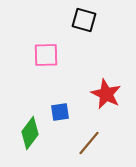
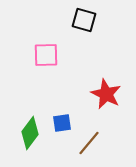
blue square: moved 2 px right, 11 px down
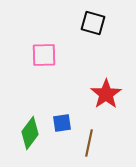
black square: moved 9 px right, 3 px down
pink square: moved 2 px left
red star: rotated 12 degrees clockwise
brown line: rotated 28 degrees counterclockwise
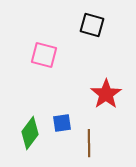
black square: moved 1 px left, 2 px down
pink square: rotated 16 degrees clockwise
brown line: rotated 12 degrees counterclockwise
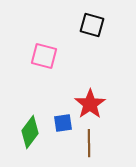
pink square: moved 1 px down
red star: moved 16 px left, 10 px down
blue square: moved 1 px right
green diamond: moved 1 px up
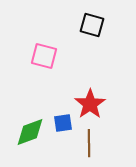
green diamond: rotated 32 degrees clockwise
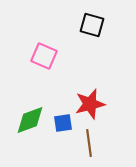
pink square: rotated 8 degrees clockwise
red star: rotated 20 degrees clockwise
green diamond: moved 12 px up
brown line: rotated 8 degrees counterclockwise
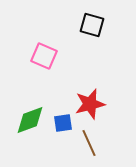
brown line: rotated 16 degrees counterclockwise
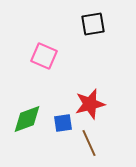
black square: moved 1 px right, 1 px up; rotated 25 degrees counterclockwise
green diamond: moved 3 px left, 1 px up
